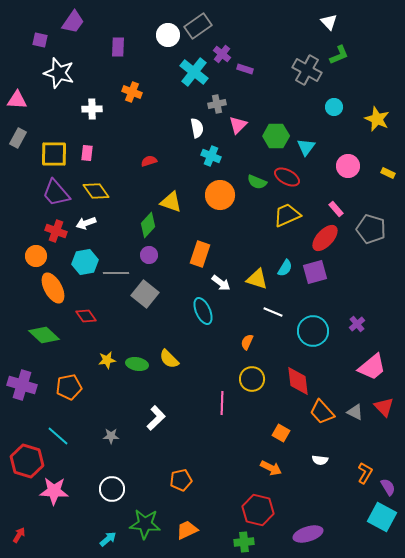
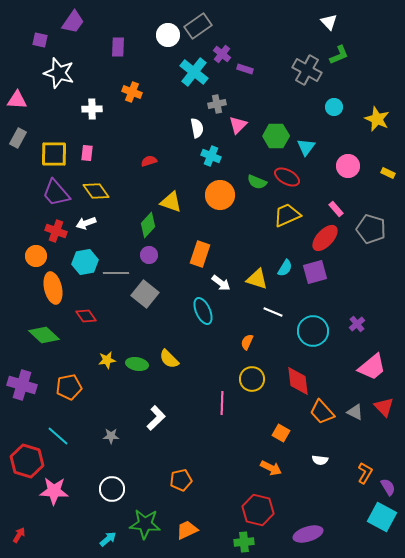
orange ellipse at (53, 288): rotated 16 degrees clockwise
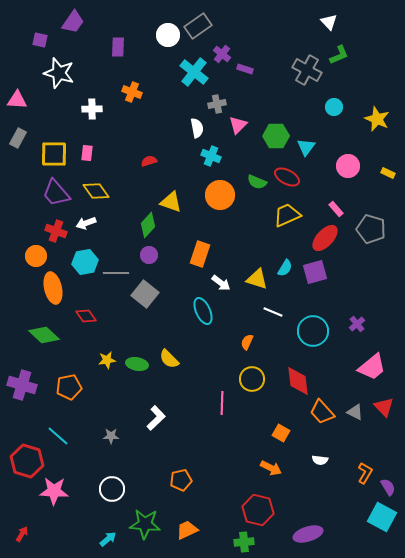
red arrow at (19, 535): moved 3 px right, 1 px up
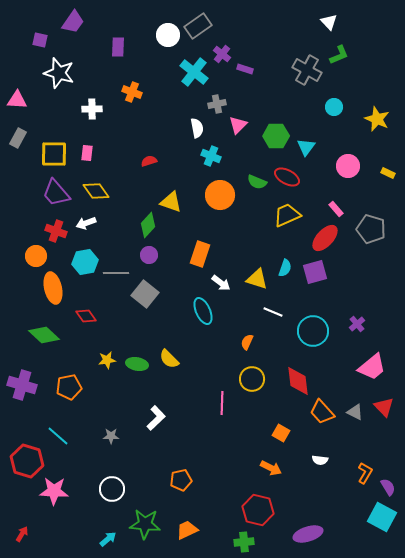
cyan semicircle at (285, 268): rotated 12 degrees counterclockwise
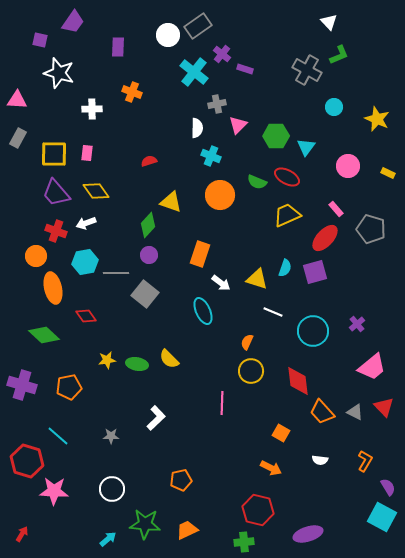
white semicircle at (197, 128): rotated 12 degrees clockwise
yellow circle at (252, 379): moved 1 px left, 8 px up
orange L-shape at (365, 473): moved 12 px up
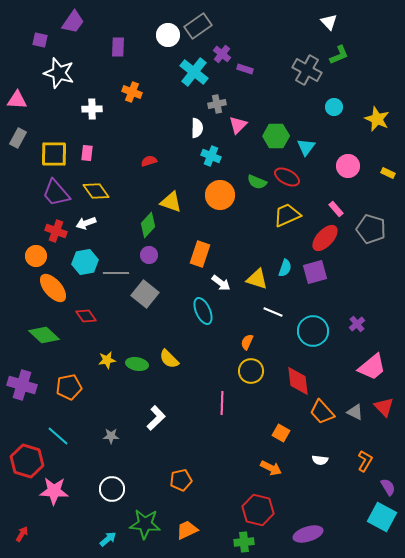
orange ellipse at (53, 288): rotated 28 degrees counterclockwise
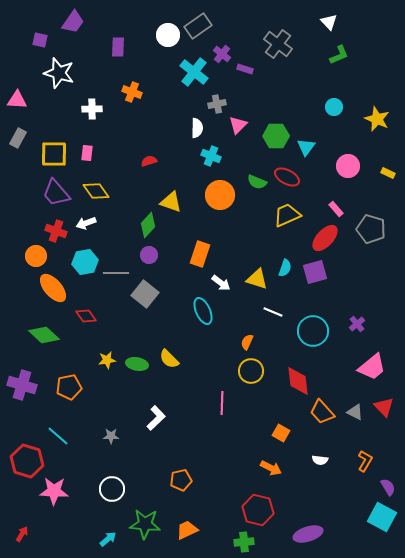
gray cross at (307, 70): moved 29 px left, 26 px up; rotated 8 degrees clockwise
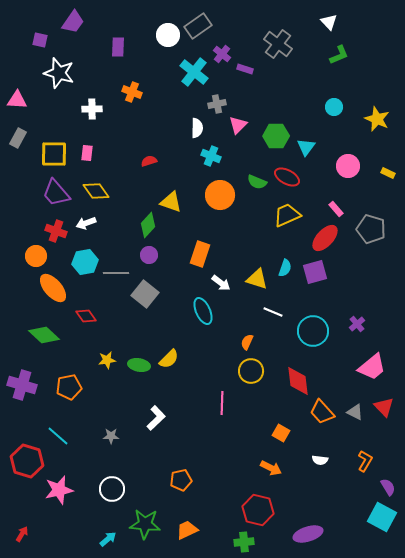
yellow semicircle at (169, 359): rotated 90 degrees counterclockwise
green ellipse at (137, 364): moved 2 px right, 1 px down
pink star at (54, 491): moved 5 px right, 1 px up; rotated 16 degrees counterclockwise
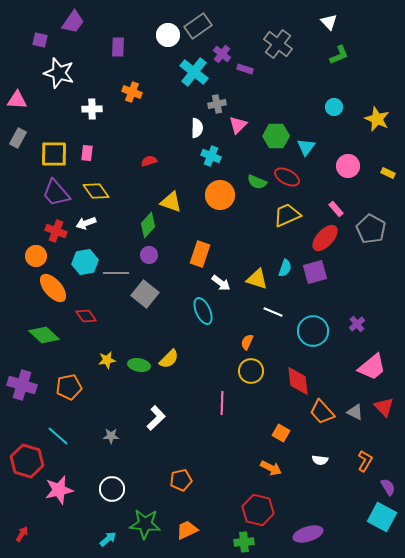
gray pentagon at (371, 229): rotated 12 degrees clockwise
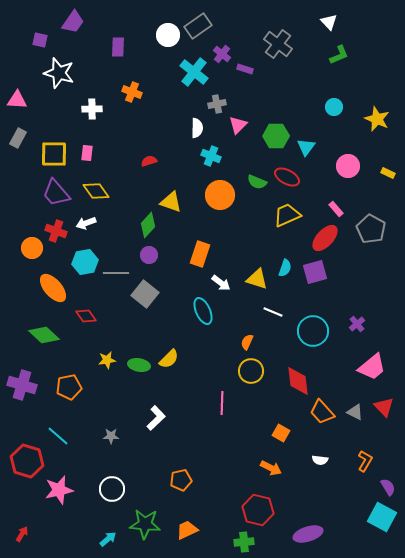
orange circle at (36, 256): moved 4 px left, 8 px up
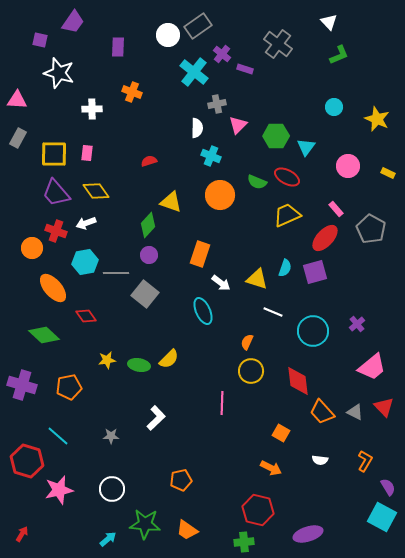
orange trapezoid at (187, 530): rotated 120 degrees counterclockwise
